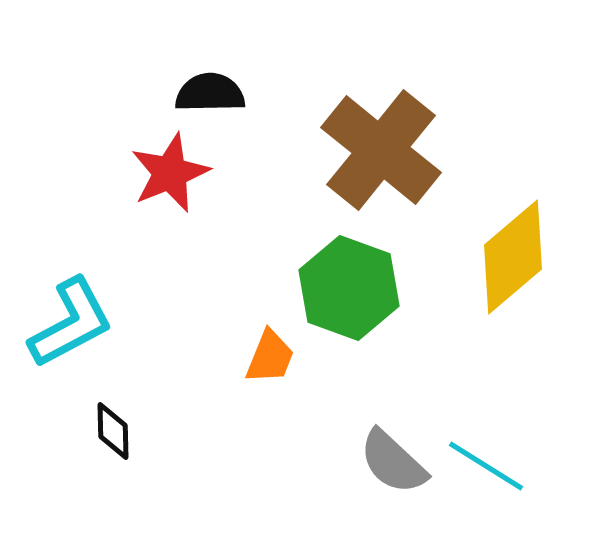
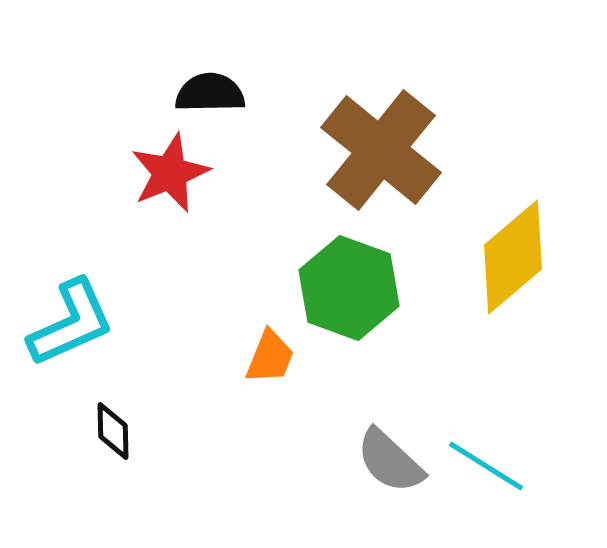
cyan L-shape: rotated 4 degrees clockwise
gray semicircle: moved 3 px left, 1 px up
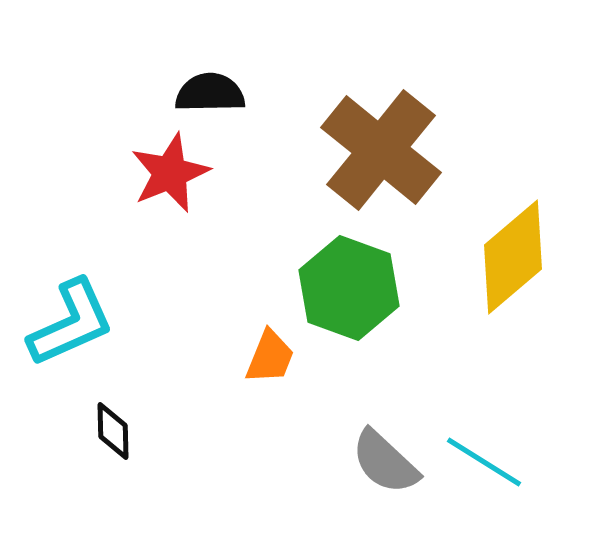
gray semicircle: moved 5 px left, 1 px down
cyan line: moved 2 px left, 4 px up
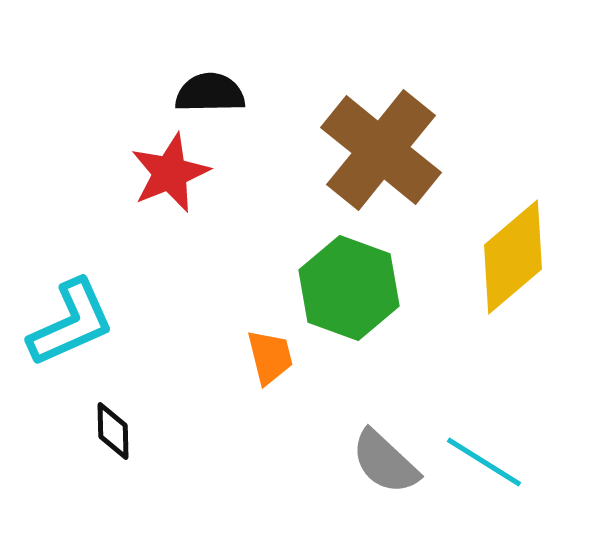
orange trapezoid: rotated 36 degrees counterclockwise
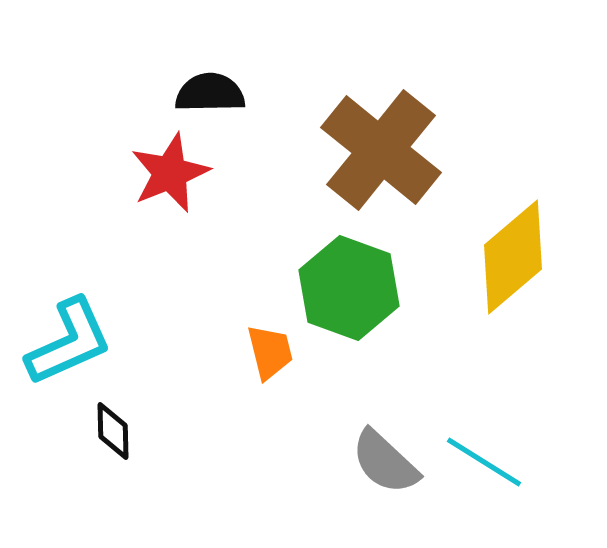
cyan L-shape: moved 2 px left, 19 px down
orange trapezoid: moved 5 px up
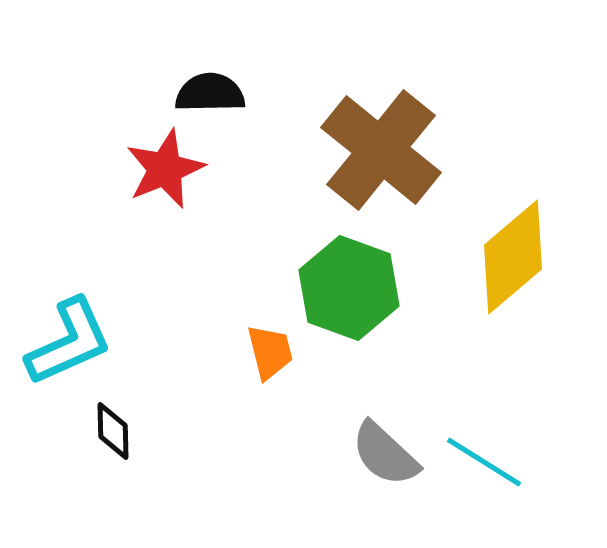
red star: moved 5 px left, 4 px up
gray semicircle: moved 8 px up
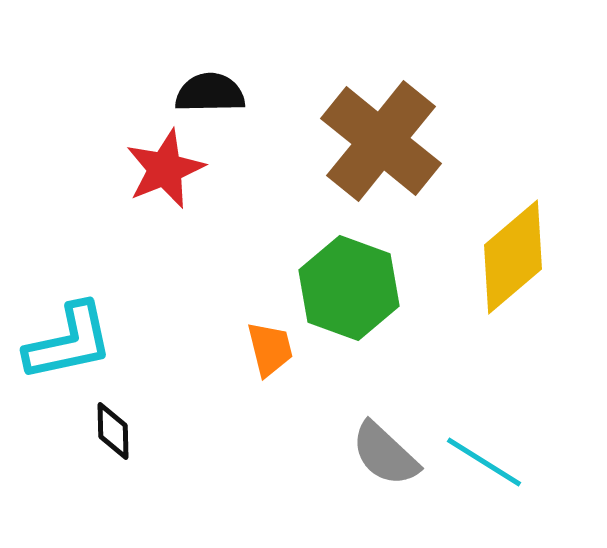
brown cross: moved 9 px up
cyan L-shape: rotated 12 degrees clockwise
orange trapezoid: moved 3 px up
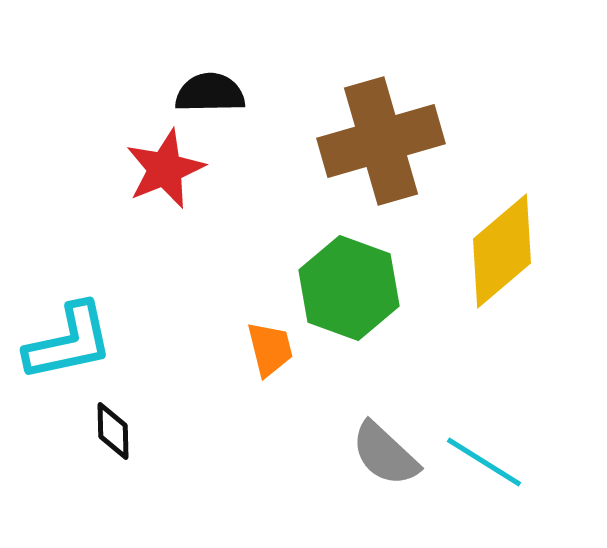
brown cross: rotated 35 degrees clockwise
yellow diamond: moved 11 px left, 6 px up
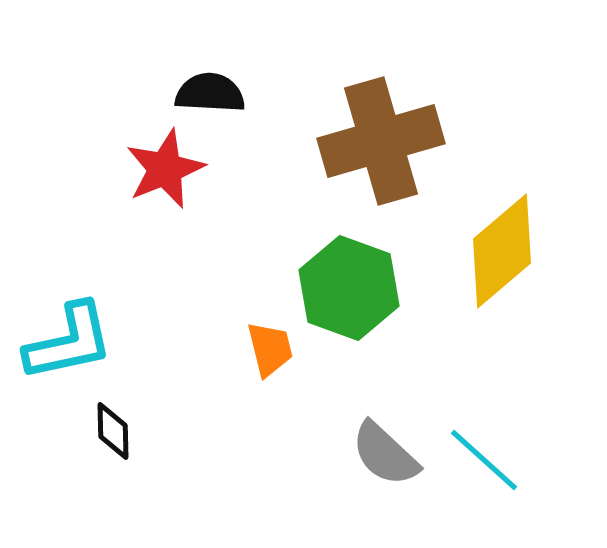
black semicircle: rotated 4 degrees clockwise
cyan line: moved 2 px up; rotated 10 degrees clockwise
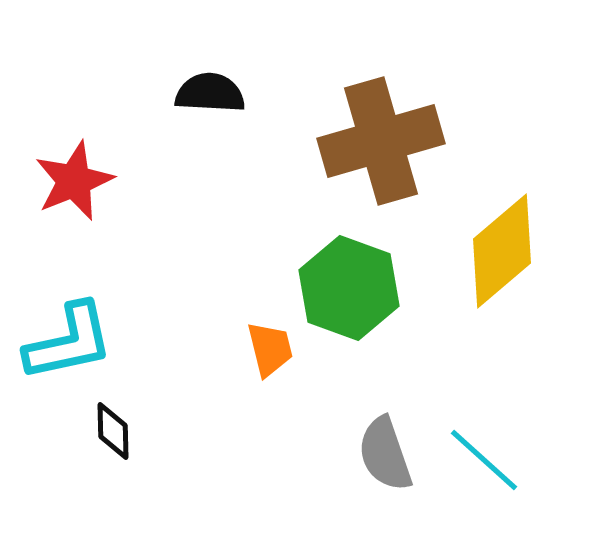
red star: moved 91 px left, 12 px down
gray semicircle: rotated 28 degrees clockwise
